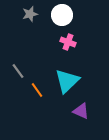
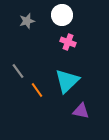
gray star: moved 3 px left, 7 px down
purple triangle: rotated 12 degrees counterclockwise
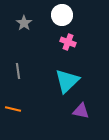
gray star: moved 3 px left, 2 px down; rotated 21 degrees counterclockwise
gray line: rotated 28 degrees clockwise
orange line: moved 24 px left, 19 px down; rotated 42 degrees counterclockwise
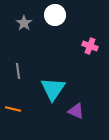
white circle: moved 7 px left
pink cross: moved 22 px right, 4 px down
cyan triangle: moved 14 px left, 8 px down; rotated 12 degrees counterclockwise
purple triangle: moved 5 px left; rotated 12 degrees clockwise
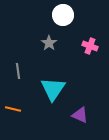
white circle: moved 8 px right
gray star: moved 25 px right, 20 px down
purple triangle: moved 4 px right, 4 px down
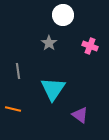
purple triangle: rotated 12 degrees clockwise
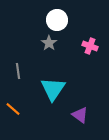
white circle: moved 6 px left, 5 px down
orange line: rotated 28 degrees clockwise
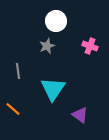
white circle: moved 1 px left, 1 px down
gray star: moved 2 px left, 3 px down; rotated 14 degrees clockwise
